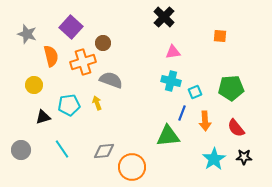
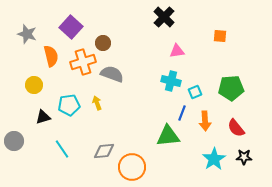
pink triangle: moved 4 px right, 1 px up
gray semicircle: moved 1 px right, 6 px up
gray circle: moved 7 px left, 9 px up
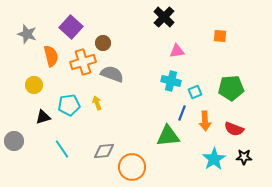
red semicircle: moved 2 px left, 1 px down; rotated 30 degrees counterclockwise
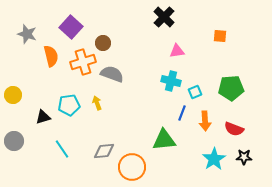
yellow circle: moved 21 px left, 10 px down
green triangle: moved 4 px left, 4 px down
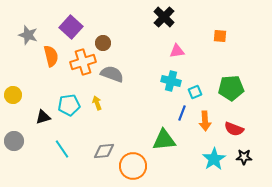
gray star: moved 1 px right, 1 px down
orange circle: moved 1 px right, 1 px up
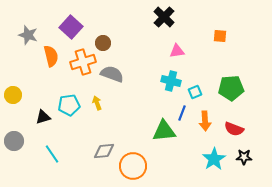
green triangle: moved 9 px up
cyan line: moved 10 px left, 5 px down
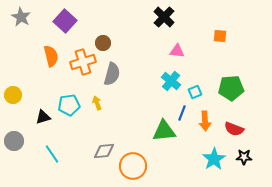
purple square: moved 6 px left, 6 px up
gray star: moved 7 px left, 18 px up; rotated 12 degrees clockwise
pink triangle: rotated 14 degrees clockwise
gray semicircle: rotated 85 degrees clockwise
cyan cross: rotated 24 degrees clockwise
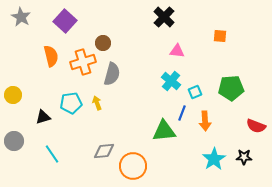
cyan pentagon: moved 2 px right, 2 px up
red semicircle: moved 22 px right, 3 px up
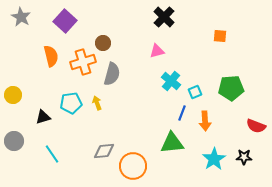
pink triangle: moved 20 px left; rotated 21 degrees counterclockwise
green triangle: moved 8 px right, 12 px down
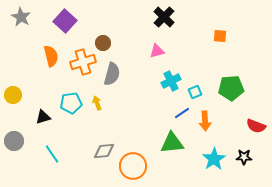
cyan cross: rotated 24 degrees clockwise
blue line: rotated 35 degrees clockwise
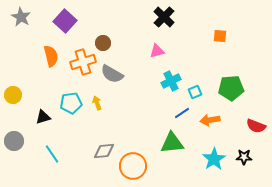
gray semicircle: rotated 105 degrees clockwise
orange arrow: moved 5 px right, 1 px up; rotated 84 degrees clockwise
